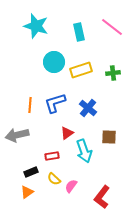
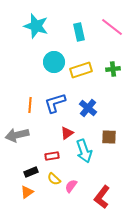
green cross: moved 4 px up
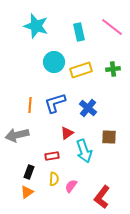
black rectangle: moved 2 px left; rotated 48 degrees counterclockwise
yellow semicircle: rotated 128 degrees counterclockwise
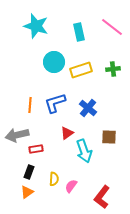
red rectangle: moved 16 px left, 7 px up
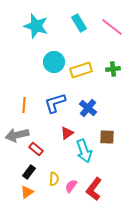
cyan rectangle: moved 9 px up; rotated 18 degrees counterclockwise
orange line: moved 6 px left
brown square: moved 2 px left
red rectangle: rotated 48 degrees clockwise
black rectangle: rotated 16 degrees clockwise
red L-shape: moved 8 px left, 8 px up
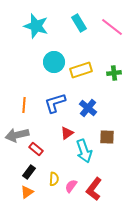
green cross: moved 1 px right, 4 px down
